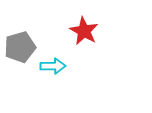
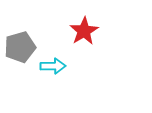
red star: rotated 12 degrees clockwise
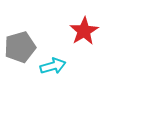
cyan arrow: rotated 15 degrees counterclockwise
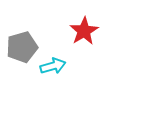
gray pentagon: moved 2 px right
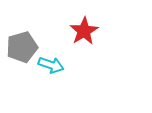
cyan arrow: moved 2 px left, 1 px up; rotated 35 degrees clockwise
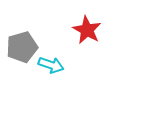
red star: moved 3 px right, 1 px up; rotated 12 degrees counterclockwise
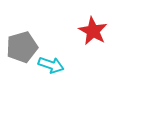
red star: moved 6 px right, 1 px down
